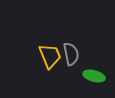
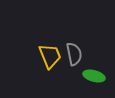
gray semicircle: moved 3 px right
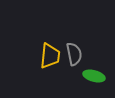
yellow trapezoid: rotated 28 degrees clockwise
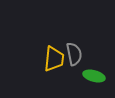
yellow trapezoid: moved 4 px right, 3 px down
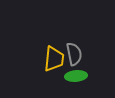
green ellipse: moved 18 px left; rotated 20 degrees counterclockwise
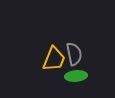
yellow trapezoid: rotated 16 degrees clockwise
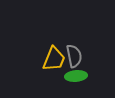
gray semicircle: moved 2 px down
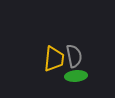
yellow trapezoid: rotated 16 degrees counterclockwise
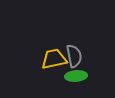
yellow trapezoid: rotated 108 degrees counterclockwise
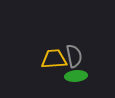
yellow trapezoid: rotated 8 degrees clockwise
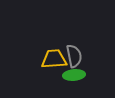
green ellipse: moved 2 px left, 1 px up
